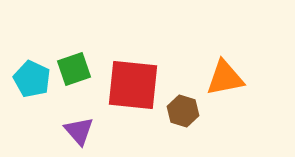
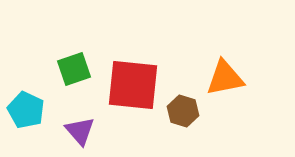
cyan pentagon: moved 6 px left, 31 px down
purple triangle: moved 1 px right
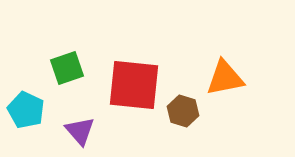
green square: moved 7 px left, 1 px up
red square: moved 1 px right
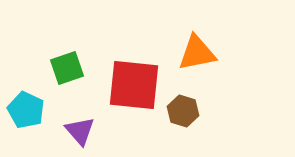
orange triangle: moved 28 px left, 25 px up
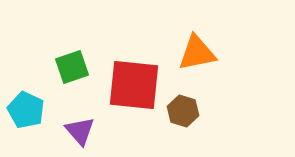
green square: moved 5 px right, 1 px up
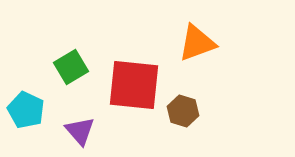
orange triangle: moved 10 px up; rotated 9 degrees counterclockwise
green square: moved 1 px left; rotated 12 degrees counterclockwise
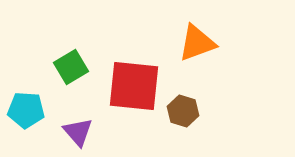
red square: moved 1 px down
cyan pentagon: rotated 21 degrees counterclockwise
purple triangle: moved 2 px left, 1 px down
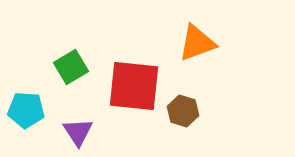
purple triangle: rotated 8 degrees clockwise
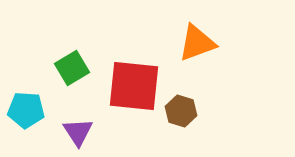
green square: moved 1 px right, 1 px down
brown hexagon: moved 2 px left
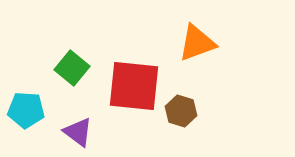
green square: rotated 20 degrees counterclockwise
purple triangle: rotated 20 degrees counterclockwise
